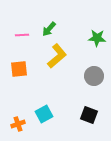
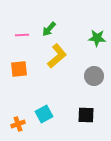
black square: moved 3 px left; rotated 18 degrees counterclockwise
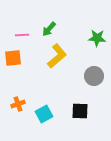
orange square: moved 6 px left, 11 px up
black square: moved 6 px left, 4 px up
orange cross: moved 20 px up
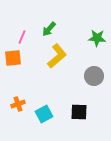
pink line: moved 2 px down; rotated 64 degrees counterclockwise
black square: moved 1 px left, 1 px down
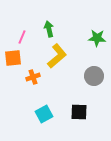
green arrow: rotated 126 degrees clockwise
orange cross: moved 15 px right, 27 px up
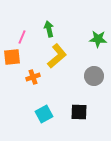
green star: moved 1 px right, 1 px down
orange square: moved 1 px left, 1 px up
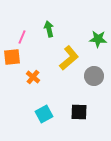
yellow L-shape: moved 12 px right, 2 px down
orange cross: rotated 32 degrees counterclockwise
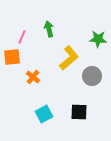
gray circle: moved 2 px left
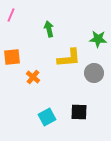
pink line: moved 11 px left, 22 px up
yellow L-shape: rotated 35 degrees clockwise
gray circle: moved 2 px right, 3 px up
cyan square: moved 3 px right, 3 px down
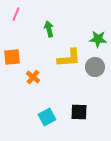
pink line: moved 5 px right, 1 px up
gray circle: moved 1 px right, 6 px up
